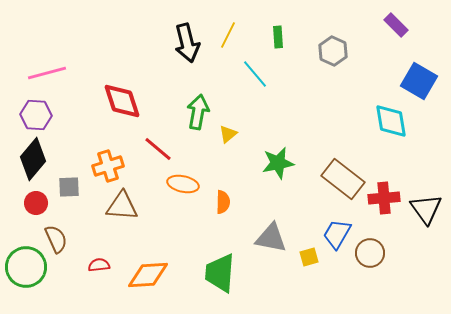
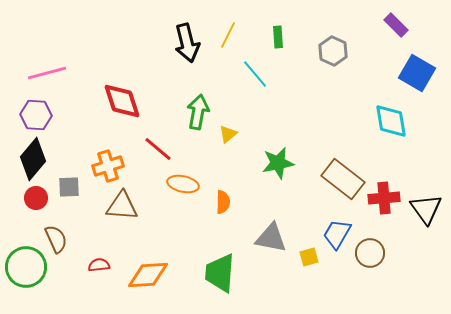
blue square: moved 2 px left, 8 px up
red circle: moved 5 px up
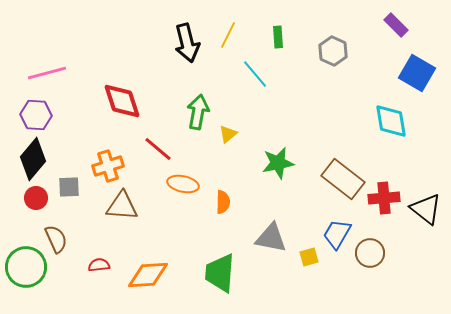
black triangle: rotated 16 degrees counterclockwise
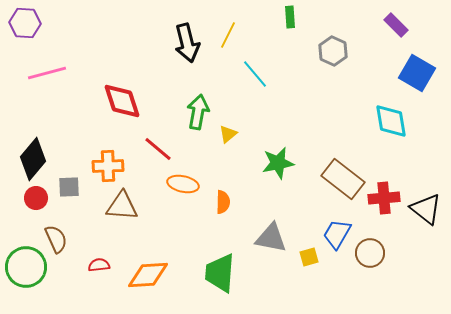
green rectangle: moved 12 px right, 20 px up
purple hexagon: moved 11 px left, 92 px up
orange cross: rotated 16 degrees clockwise
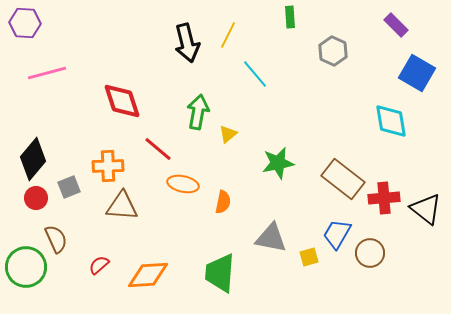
gray square: rotated 20 degrees counterclockwise
orange semicircle: rotated 10 degrees clockwise
red semicircle: rotated 35 degrees counterclockwise
